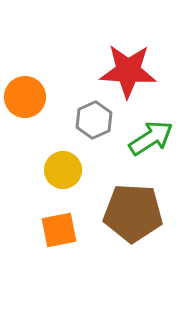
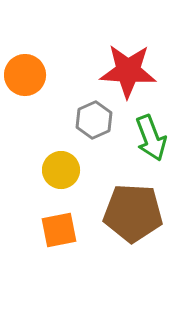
orange circle: moved 22 px up
green arrow: rotated 102 degrees clockwise
yellow circle: moved 2 px left
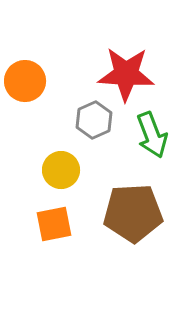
red star: moved 2 px left, 3 px down
orange circle: moved 6 px down
green arrow: moved 1 px right, 3 px up
brown pentagon: rotated 6 degrees counterclockwise
orange square: moved 5 px left, 6 px up
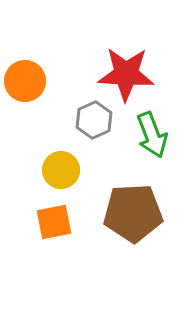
orange square: moved 2 px up
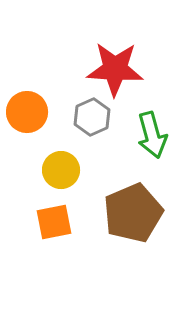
red star: moved 11 px left, 5 px up
orange circle: moved 2 px right, 31 px down
gray hexagon: moved 2 px left, 3 px up
green arrow: rotated 6 degrees clockwise
brown pentagon: rotated 20 degrees counterclockwise
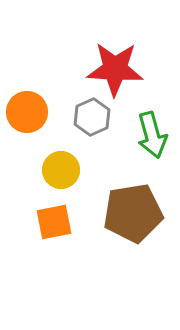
brown pentagon: rotated 14 degrees clockwise
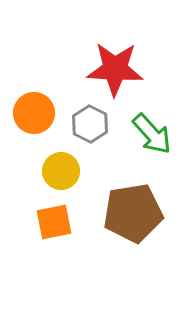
orange circle: moved 7 px right, 1 px down
gray hexagon: moved 2 px left, 7 px down; rotated 9 degrees counterclockwise
green arrow: moved 1 px up; rotated 27 degrees counterclockwise
yellow circle: moved 1 px down
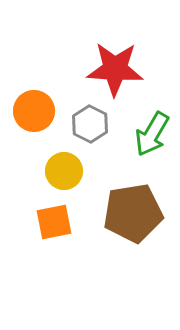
orange circle: moved 2 px up
green arrow: rotated 72 degrees clockwise
yellow circle: moved 3 px right
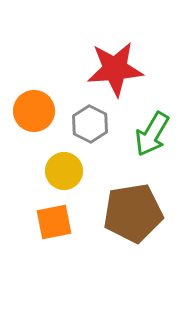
red star: rotated 8 degrees counterclockwise
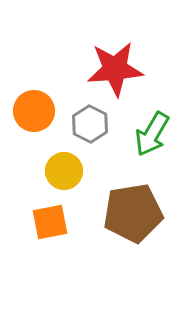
orange square: moved 4 px left
